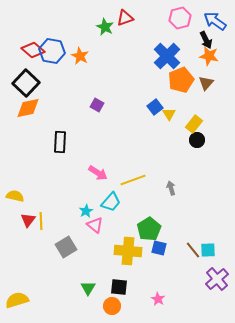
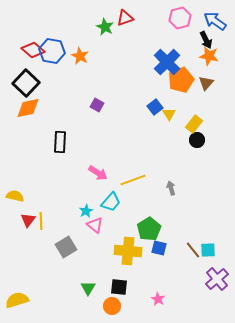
blue cross at (167, 56): moved 6 px down
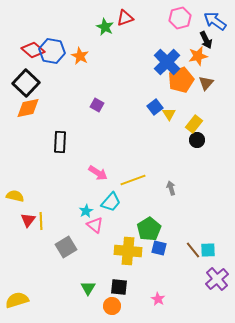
orange star at (209, 56): moved 11 px left; rotated 24 degrees counterclockwise
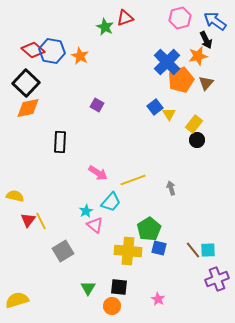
yellow line at (41, 221): rotated 24 degrees counterclockwise
gray square at (66, 247): moved 3 px left, 4 px down
purple cross at (217, 279): rotated 20 degrees clockwise
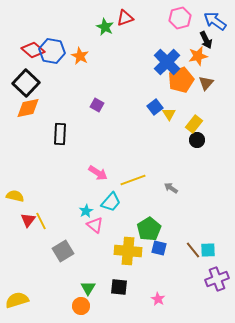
black rectangle at (60, 142): moved 8 px up
gray arrow at (171, 188): rotated 40 degrees counterclockwise
orange circle at (112, 306): moved 31 px left
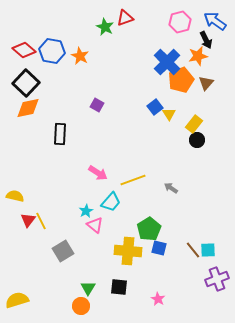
pink hexagon at (180, 18): moved 4 px down
red diamond at (33, 50): moved 9 px left
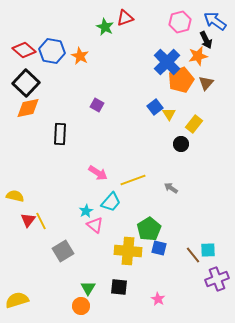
black circle at (197, 140): moved 16 px left, 4 px down
brown line at (193, 250): moved 5 px down
